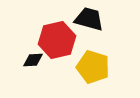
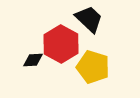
black trapezoid: rotated 28 degrees clockwise
red hexagon: moved 4 px right, 4 px down; rotated 18 degrees counterclockwise
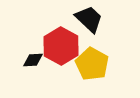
red hexagon: moved 2 px down
yellow pentagon: moved 1 px left, 3 px up; rotated 12 degrees clockwise
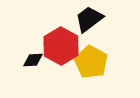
black trapezoid: rotated 80 degrees counterclockwise
yellow pentagon: moved 1 px left, 2 px up
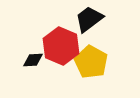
red hexagon: rotated 6 degrees counterclockwise
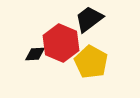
red hexagon: moved 3 px up
black diamond: moved 2 px right, 6 px up
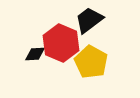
black trapezoid: moved 1 px down
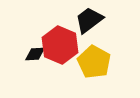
red hexagon: moved 1 px left, 2 px down
yellow pentagon: moved 3 px right
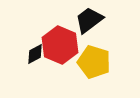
black diamond: rotated 25 degrees counterclockwise
yellow pentagon: rotated 12 degrees counterclockwise
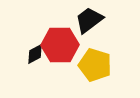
red hexagon: rotated 24 degrees counterclockwise
yellow pentagon: moved 1 px right, 3 px down
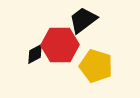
black trapezoid: moved 6 px left
yellow pentagon: moved 1 px right, 1 px down
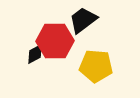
red hexagon: moved 5 px left, 4 px up
yellow pentagon: rotated 12 degrees counterclockwise
